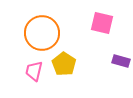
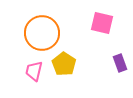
purple rectangle: moved 1 px left, 2 px down; rotated 54 degrees clockwise
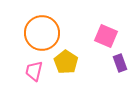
pink square: moved 4 px right, 13 px down; rotated 10 degrees clockwise
yellow pentagon: moved 2 px right, 2 px up
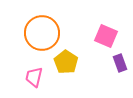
pink trapezoid: moved 6 px down
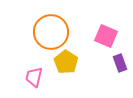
orange circle: moved 9 px right, 1 px up
